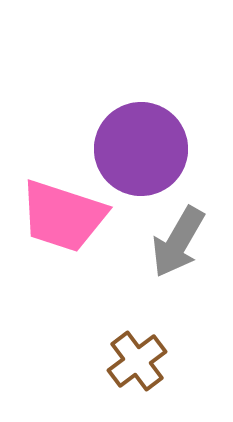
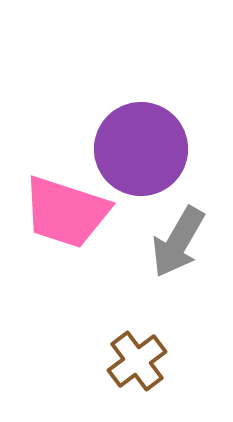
pink trapezoid: moved 3 px right, 4 px up
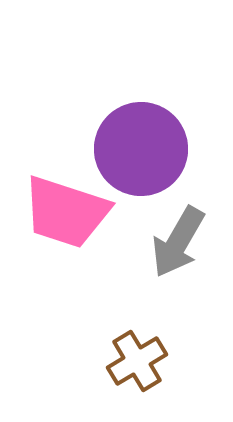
brown cross: rotated 6 degrees clockwise
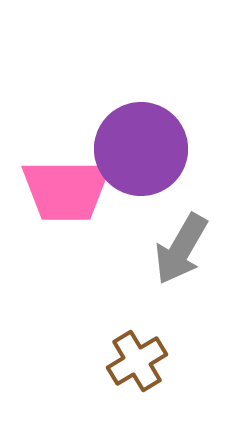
pink trapezoid: moved 22 px up; rotated 18 degrees counterclockwise
gray arrow: moved 3 px right, 7 px down
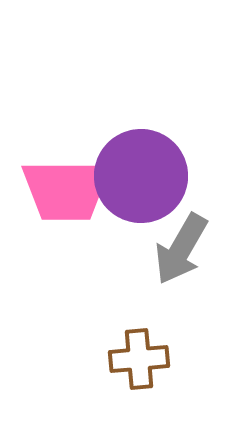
purple circle: moved 27 px down
brown cross: moved 2 px right, 2 px up; rotated 26 degrees clockwise
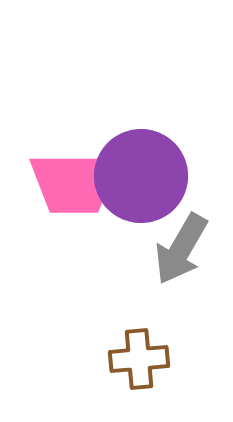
pink trapezoid: moved 8 px right, 7 px up
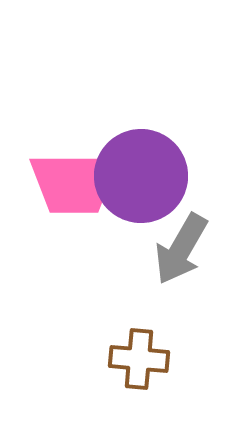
brown cross: rotated 10 degrees clockwise
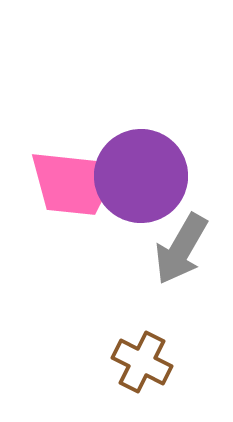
pink trapezoid: rotated 6 degrees clockwise
brown cross: moved 3 px right, 3 px down; rotated 22 degrees clockwise
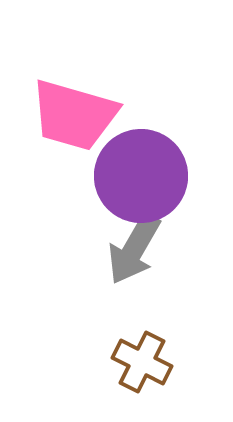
pink trapezoid: moved 68 px up; rotated 10 degrees clockwise
gray arrow: moved 47 px left
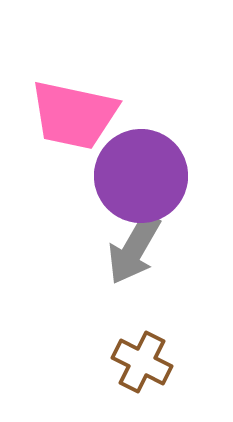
pink trapezoid: rotated 4 degrees counterclockwise
